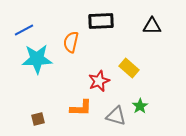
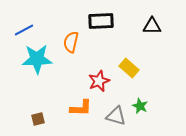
green star: rotated 14 degrees counterclockwise
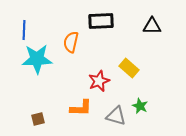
blue line: rotated 60 degrees counterclockwise
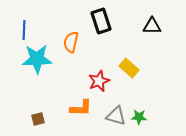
black rectangle: rotated 75 degrees clockwise
green star: moved 1 px left, 11 px down; rotated 21 degrees counterclockwise
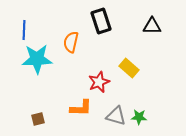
red star: moved 1 px down
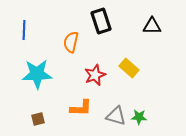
cyan star: moved 15 px down
red star: moved 4 px left, 7 px up
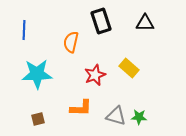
black triangle: moved 7 px left, 3 px up
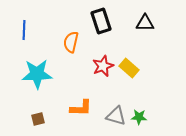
red star: moved 8 px right, 9 px up
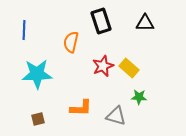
green star: moved 20 px up
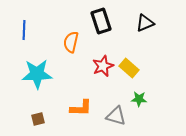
black triangle: rotated 24 degrees counterclockwise
green star: moved 2 px down
